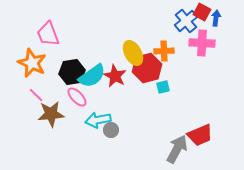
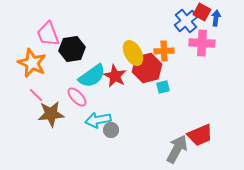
black hexagon: moved 23 px up
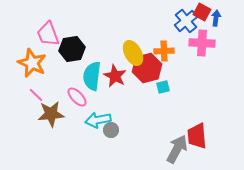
cyan semicircle: rotated 132 degrees clockwise
red trapezoid: moved 3 px left, 1 px down; rotated 108 degrees clockwise
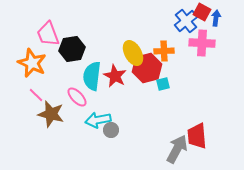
cyan square: moved 3 px up
brown star: rotated 20 degrees clockwise
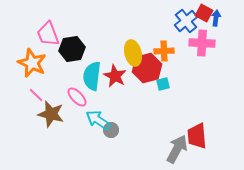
red square: moved 2 px right, 1 px down
yellow ellipse: rotated 15 degrees clockwise
cyan arrow: rotated 45 degrees clockwise
